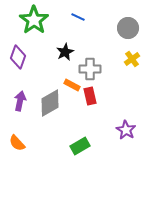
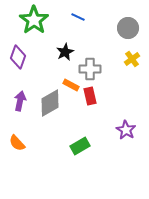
orange rectangle: moved 1 px left
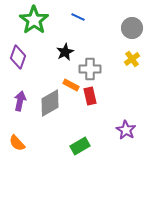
gray circle: moved 4 px right
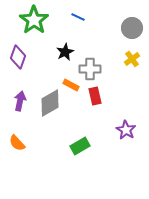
red rectangle: moved 5 px right
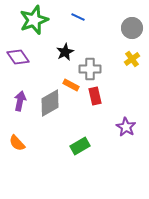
green star: rotated 16 degrees clockwise
purple diamond: rotated 55 degrees counterclockwise
purple star: moved 3 px up
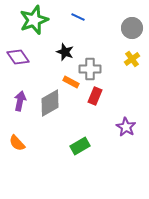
black star: rotated 24 degrees counterclockwise
orange rectangle: moved 3 px up
red rectangle: rotated 36 degrees clockwise
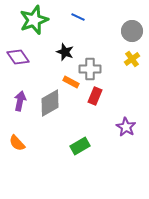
gray circle: moved 3 px down
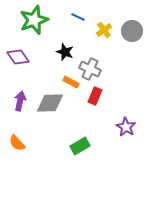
yellow cross: moved 28 px left, 29 px up
gray cross: rotated 25 degrees clockwise
gray diamond: rotated 28 degrees clockwise
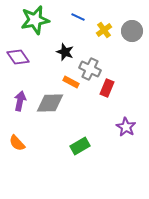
green star: moved 1 px right; rotated 8 degrees clockwise
red rectangle: moved 12 px right, 8 px up
